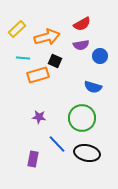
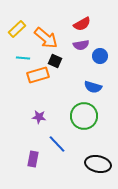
orange arrow: moved 1 px left, 1 px down; rotated 55 degrees clockwise
green circle: moved 2 px right, 2 px up
black ellipse: moved 11 px right, 11 px down
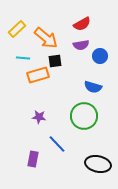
black square: rotated 32 degrees counterclockwise
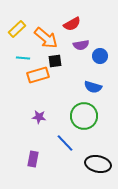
red semicircle: moved 10 px left
blue line: moved 8 px right, 1 px up
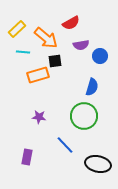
red semicircle: moved 1 px left, 1 px up
cyan line: moved 6 px up
blue semicircle: moved 1 px left; rotated 90 degrees counterclockwise
blue line: moved 2 px down
purple rectangle: moved 6 px left, 2 px up
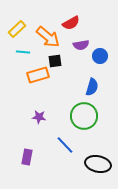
orange arrow: moved 2 px right, 1 px up
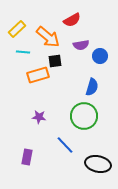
red semicircle: moved 1 px right, 3 px up
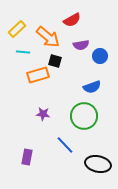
black square: rotated 24 degrees clockwise
blue semicircle: rotated 54 degrees clockwise
purple star: moved 4 px right, 3 px up
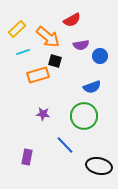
cyan line: rotated 24 degrees counterclockwise
black ellipse: moved 1 px right, 2 px down
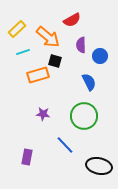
purple semicircle: rotated 98 degrees clockwise
blue semicircle: moved 3 px left, 5 px up; rotated 96 degrees counterclockwise
